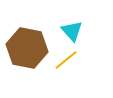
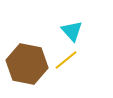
brown hexagon: moved 16 px down
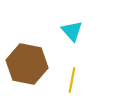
yellow line: moved 6 px right, 20 px down; rotated 40 degrees counterclockwise
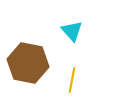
brown hexagon: moved 1 px right, 1 px up
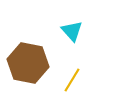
yellow line: rotated 20 degrees clockwise
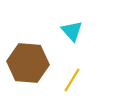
brown hexagon: rotated 6 degrees counterclockwise
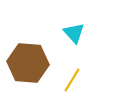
cyan triangle: moved 2 px right, 2 px down
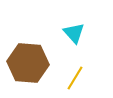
yellow line: moved 3 px right, 2 px up
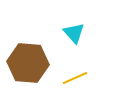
yellow line: rotated 35 degrees clockwise
